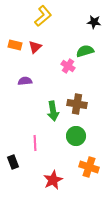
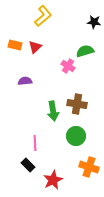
black rectangle: moved 15 px right, 3 px down; rotated 24 degrees counterclockwise
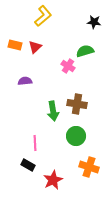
black rectangle: rotated 16 degrees counterclockwise
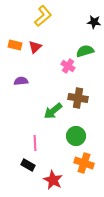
purple semicircle: moved 4 px left
brown cross: moved 1 px right, 6 px up
green arrow: rotated 60 degrees clockwise
orange cross: moved 5 px left, 4 px up
red star: rotated 18 degrees counterclockwise
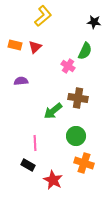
green semicircle: rotated 132 degrees clockwise
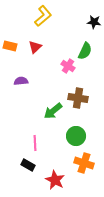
orange rectangle: moved 5 px left, 1 px down
red star: moved 2 px right
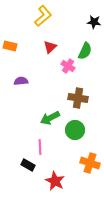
red triangle: moved 15 px right
green arrow: moved 3 px left, 7 px down; rotated 12 degrees clockwise
green circle: moved 1 px left, 6 px up
pink line: moved 5 px right, 4 px down
orange cross: moved 6 px right
red star: moved 1 px down
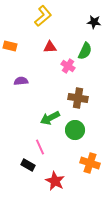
red triangle: rotated 40 degrees clockwise
pink line: rotated 21 degrees counterclockwise
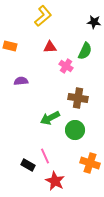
pink cross: moved 2 px left
pink line: moved 5 px right, 9 px down
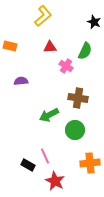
black star: rotated 16 degrees clockwise
green arrow: moved 1 px left, 3 px up
orange cross: rotated 24 degrees counterclockwise
